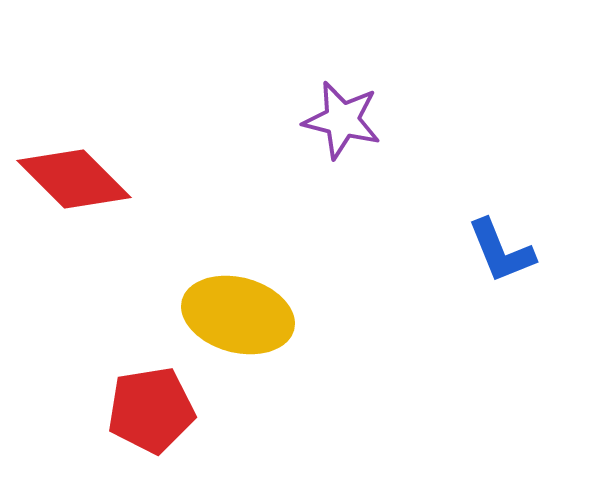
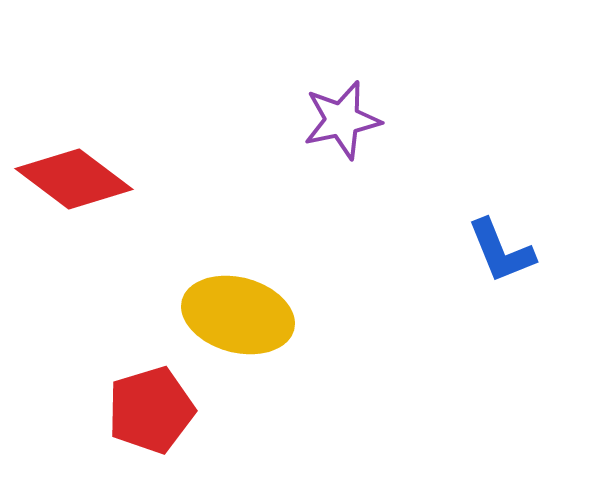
purple star: rotated 26 degrees counterclockwise
red diamond: rotated 8 degrees counterclockwise
red pentagon: rotated 8 degrees counterclockwise
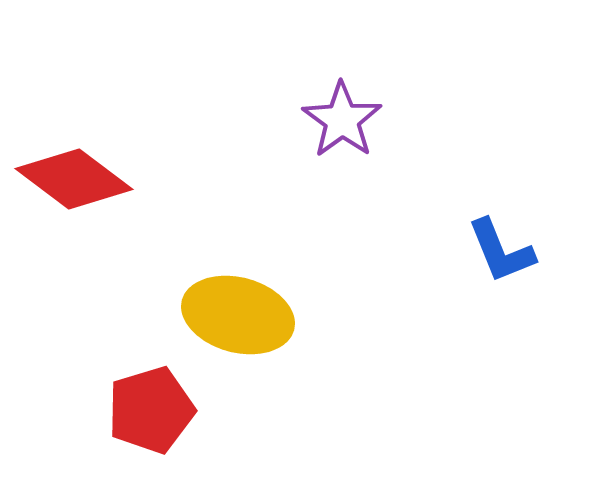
purple star: rotated 24 degrees counterclockwise
